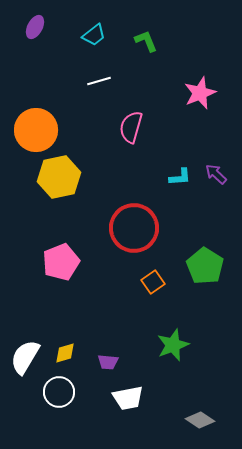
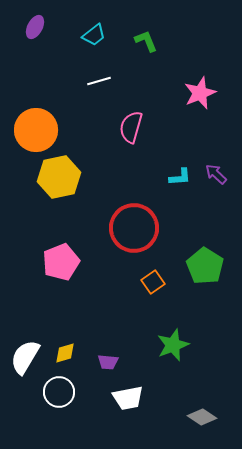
gray diamond: moved 2 px right, 3 px up
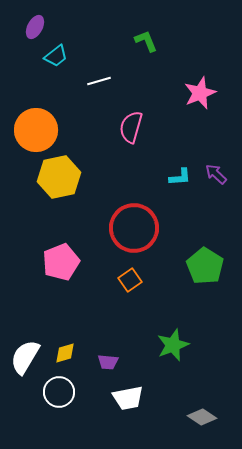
cyan trapezoid: moved 38 px left, 21 px down
orange square: moved 23 px left, 2 px up
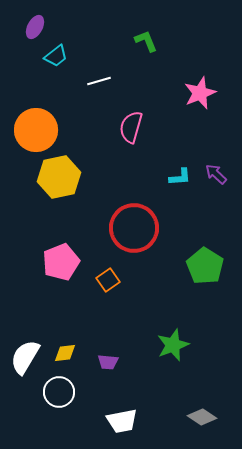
orange square: moved 22 px left
yellow diamond: rotated 10 degrees clockwise
white trapezoid: moved 6 px left, 23 px down
